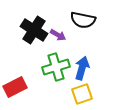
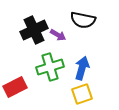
black cross: rotated 32 degrees clockwise
green cross: moved 6 px left
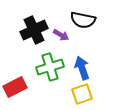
purple arrow: moved 3 px right
blue arrow: rotated 35 degrees counterclockwise
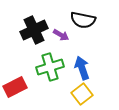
yellow square: rotated 20 degrees counterclockwise
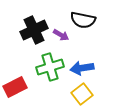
blue arrow: rotated 80 degrees counterclockwise
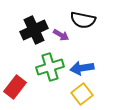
red rectangle: rotated 25 degrees counterclockwise
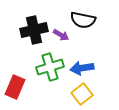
black cross: rotated 12 degrees clockwise
red rectangle: rotated 15 degrees counterclockwise
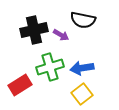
red rectangle: moved 5 px right, 2 px up; rotated 35 degrees clockwise
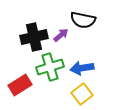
black cross: moved 7 px down
purple arrow: rotated 70 degrees counterclockwise
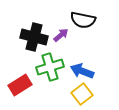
black cross: rotated 28 degrees clockwise
blue arrow: moved 3 px down; rotated 30 degrees clockwise
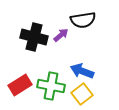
black semicircle: rotated 20 degrees counterclockwise
green cross: moved 1 px right, 19 px down; rotated 28 degrees clockwise
